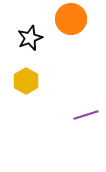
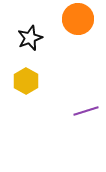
orange circle: moved 7 px right
purple line: moved 4 px up
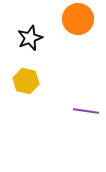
yellow hexagon: rotated 15 degrees counterclockwise
purple line: rotated 25 degrees clockwise
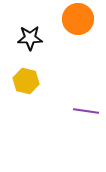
black star: rotated 20 degrees clockwise
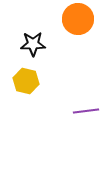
black star: moved 3 px right, 6 px down
purple line: rotated 15 degrees counterclockwise
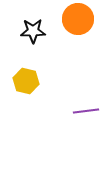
black star: moved 13 px up
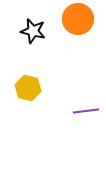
black star: rotated 15 degrees clockwise
yellow hexagon: moved 2 px right, 7 px down
